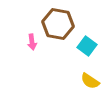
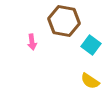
brown hexagon: moved 6 px right, 3 px up
cyan square: moved 4 px right, 1 px up
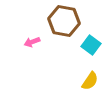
pink arrow: rotated 77 degrees clockwise
yellow semicircle: rotated 90 degrees counterclockwise
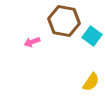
cyan square: moved 1 px right, 9 px up
yellow semicircle: moved 1 px right, 1 px down
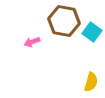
cyan square: moved 4 px up
yellow semicircle: rotated 18 degrees counterclockwise
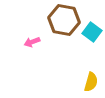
brown hexagon: moved 1 px up
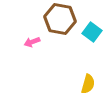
brown hexagon: moved 4 px left, 1 px up
yellow semicircle: moved 3 px left, 2 px down
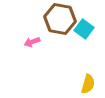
cyan square: moved 8 px left, 3 px up
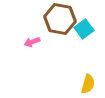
cyan square: rotated 18 degrees clockwise
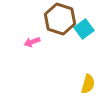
brown hexagon: rotated 8 degrees clockwise
